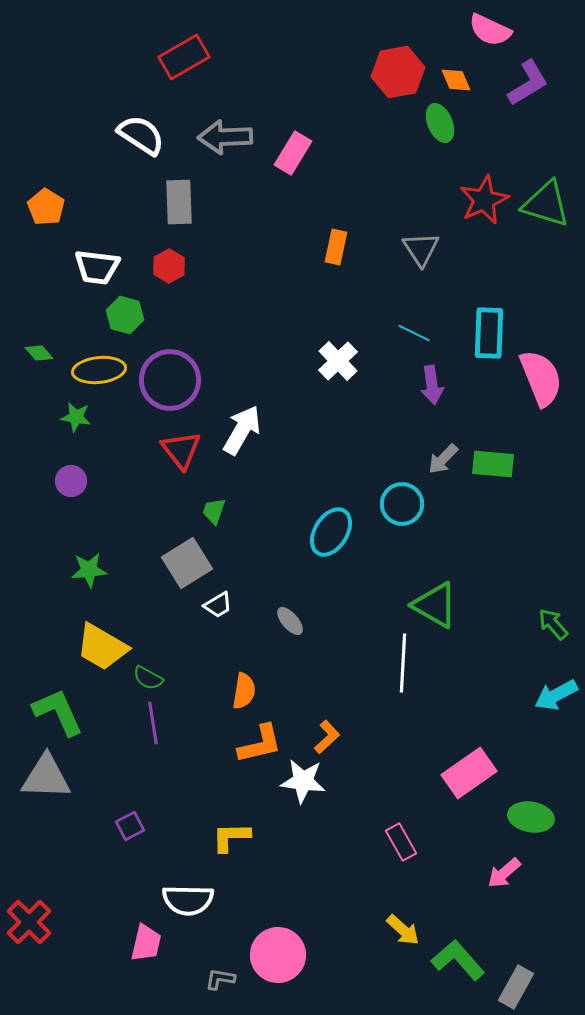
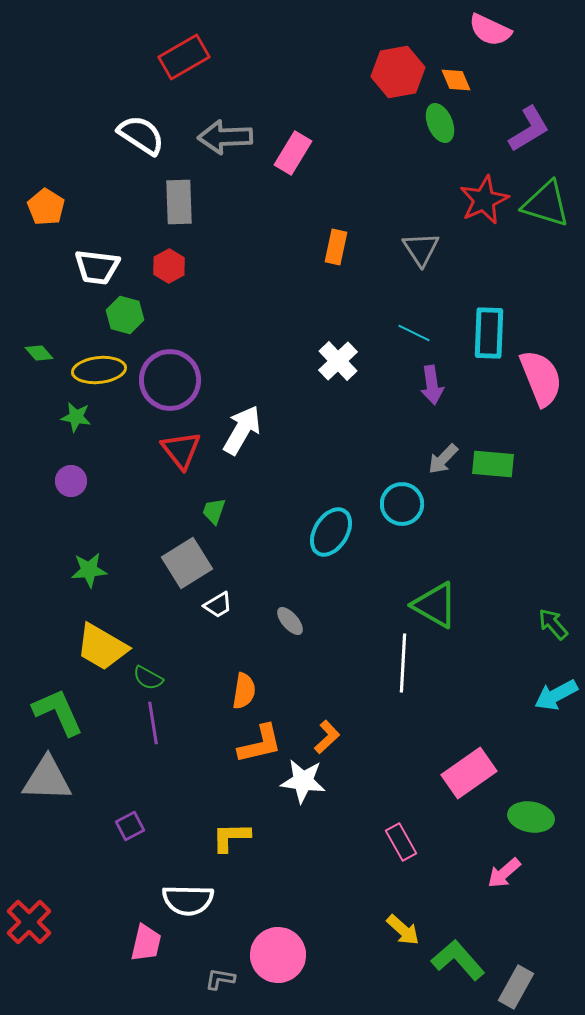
purple L-shape at (528, 83): moved 1 px right, 46 px down
gray triangle at (46, 777): moved 1 px right, 2 px down
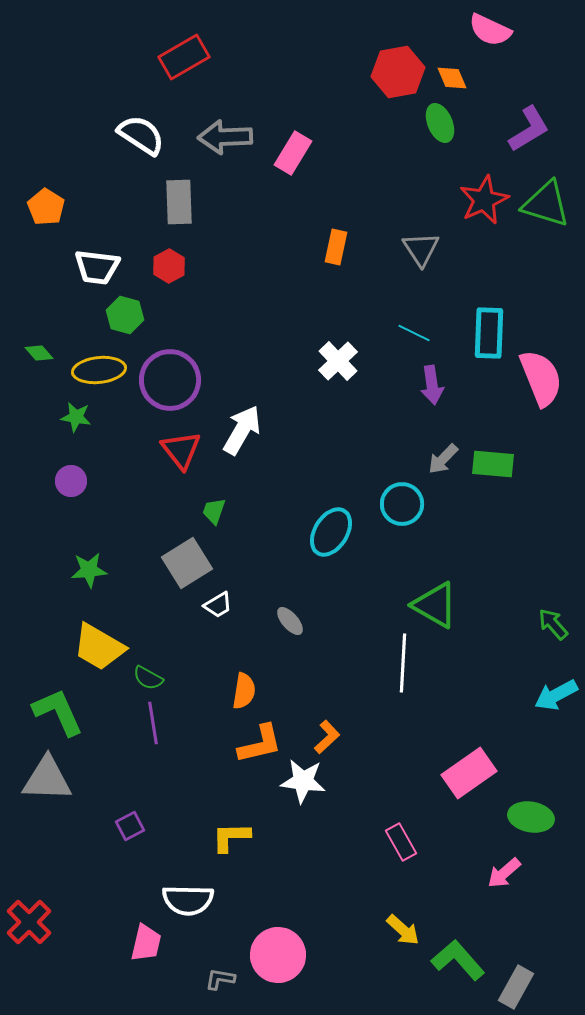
orange diamond at (456, 80): moved 4 px left, 2 px up
yellow trapezoid at (102, 647): moved 3 px left
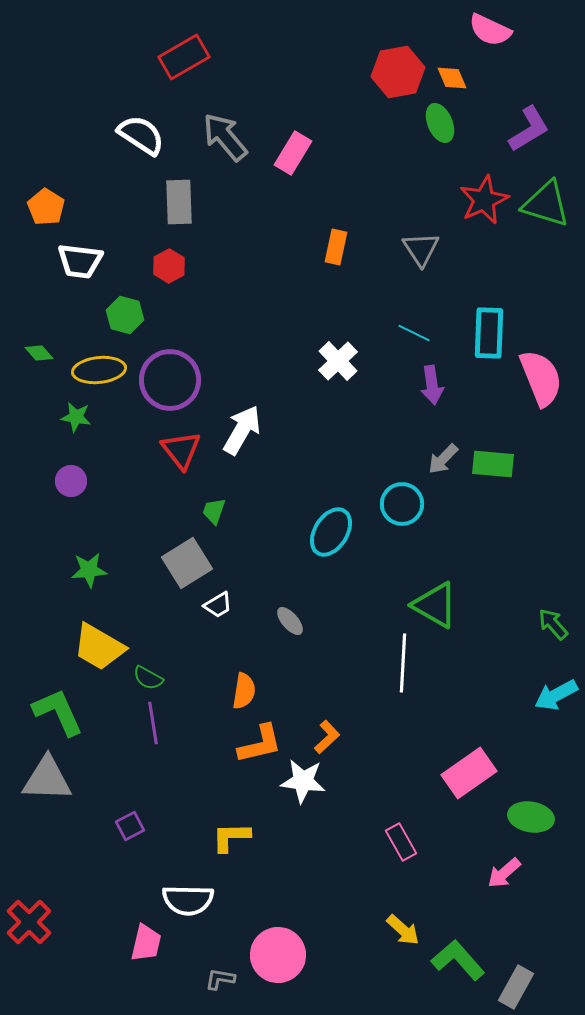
gray arrow at (225, 137): rotated 52 degrees clockwise
white trapezoid at (97, 267): moved 17 px left, 6 px up
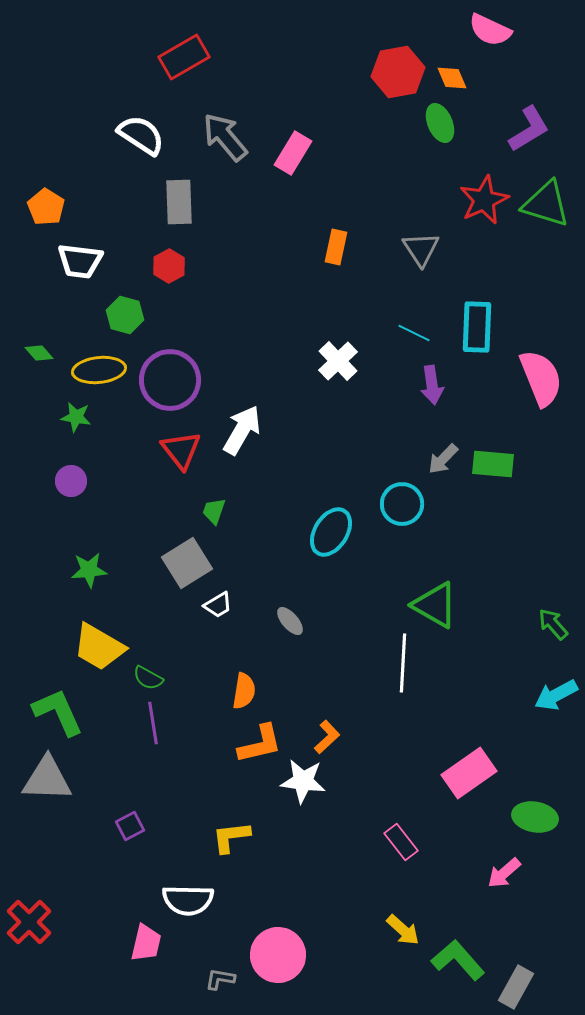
cyan rectangle at (489, 333): moved 12 px left, 6 px up
green ellipse at (531, 817): moved 4 px right
yellow L-shape at (231, 837): rotated 6 degrees counterclockwise
pink rectangle at (401, 842): rotated 9 degrees counterclockwise
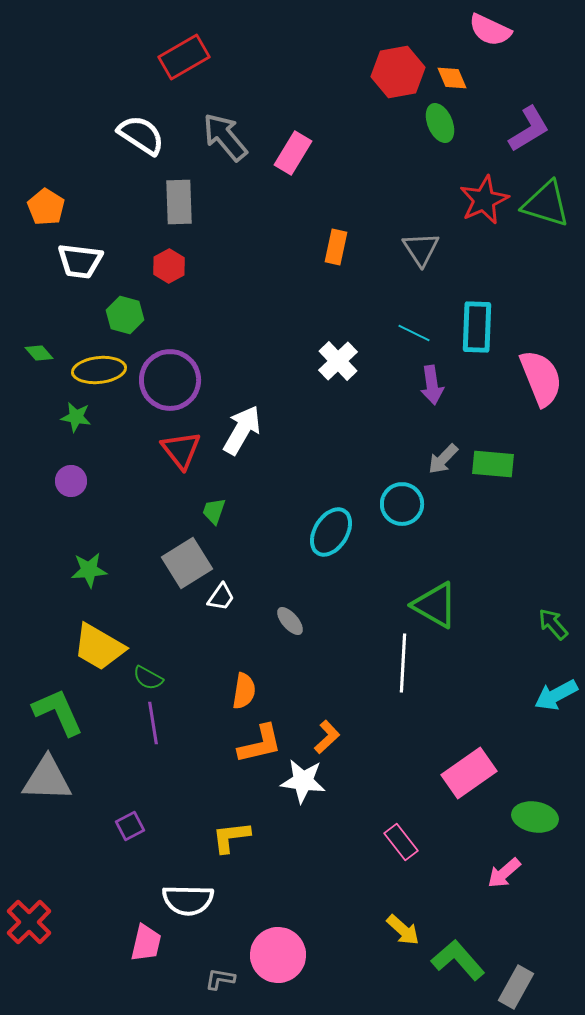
white trapezoid at (218, 605): moved 3 px right, 8 px up; rotated 24 degrees counterclockwise
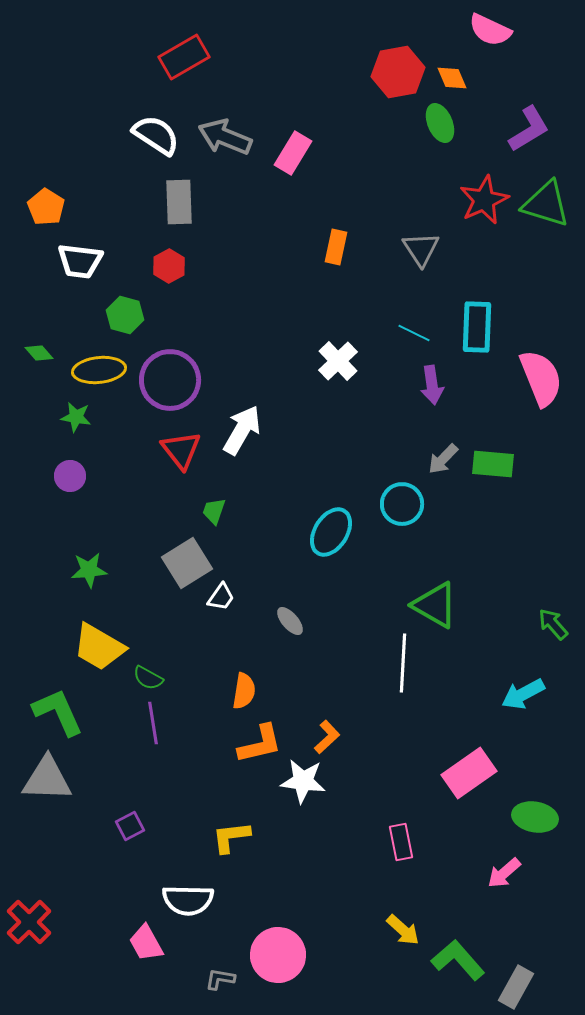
white semicircle at (141, 135): moved 15 px right
gray arrow at (225, 137): rotated 28 degrees counterclockwise
purple circle at (71, 481): moved 1 px left, 5 px up
cyan arrow at (556, 695): moved 33 px left, 1 px up
pink rectangle at (401, 842): rotated 27 degrees clockwise
pink trapezoid at (146, 943): rotated 138 degrees clockwise
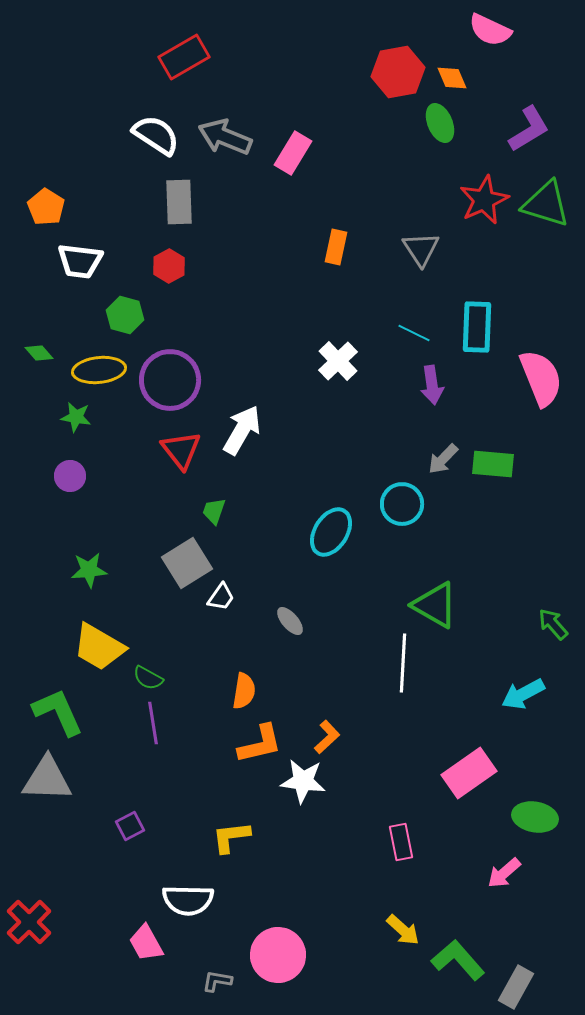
gray L-shape at (220, 979): moved 3 px left, 2 px down
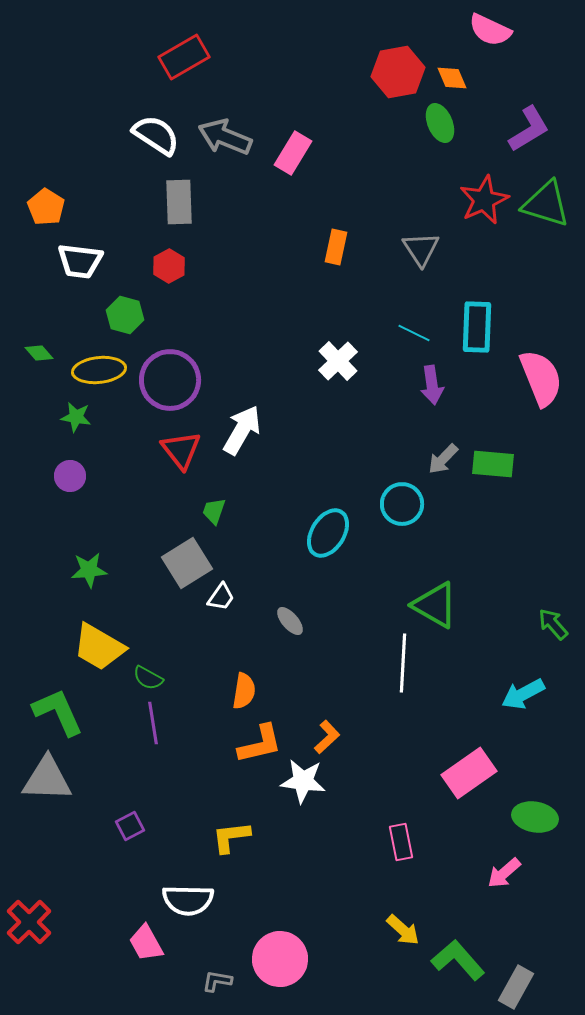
cyan ellipse at (331, 532): moved 3 px left, 1 px down
pink circle at (278, 955): moved 2 px right, 4 px down
